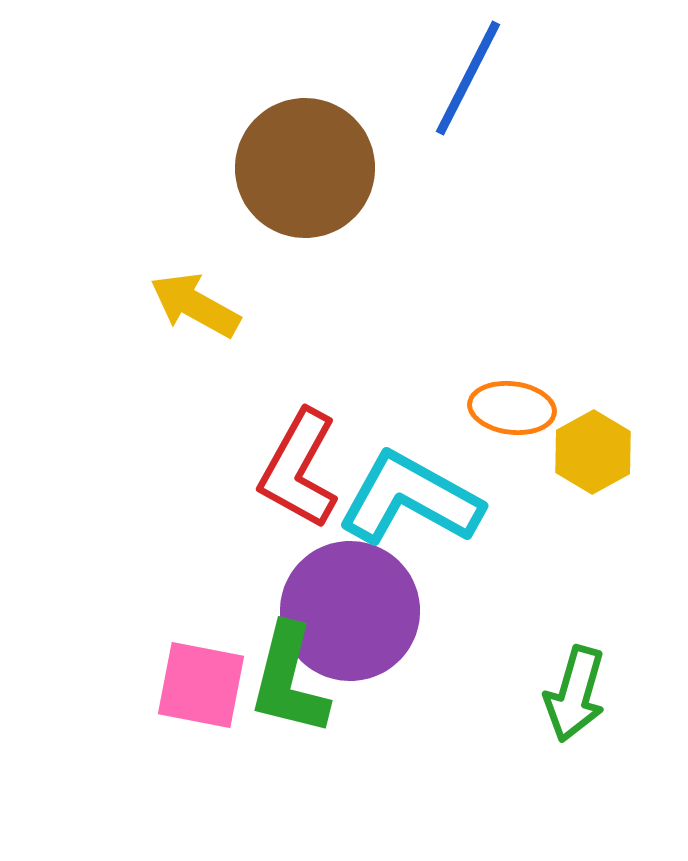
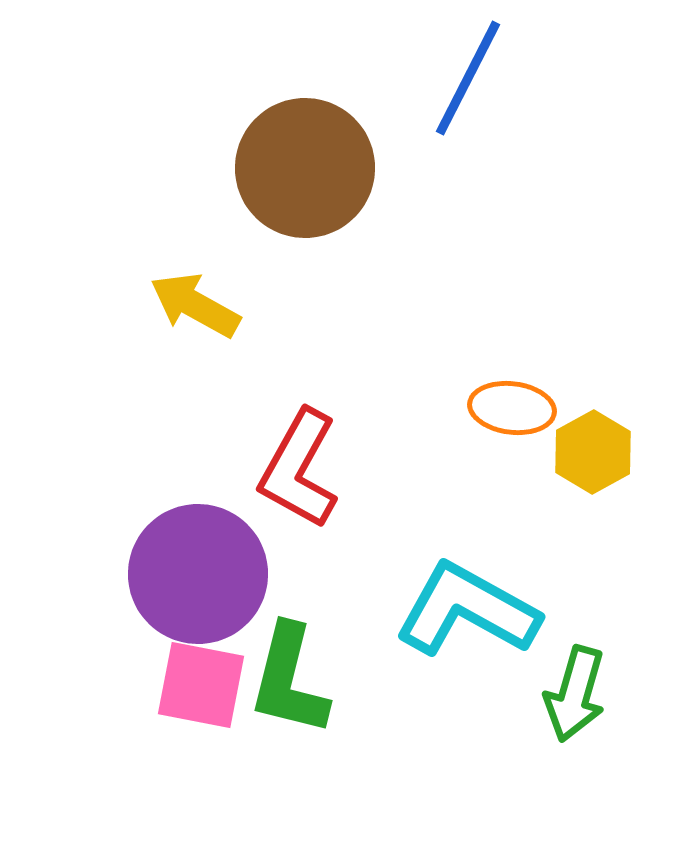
cyan L-shape: moved 57 px right, 111 px down
purple circle: moved 152 px left, 37 px up
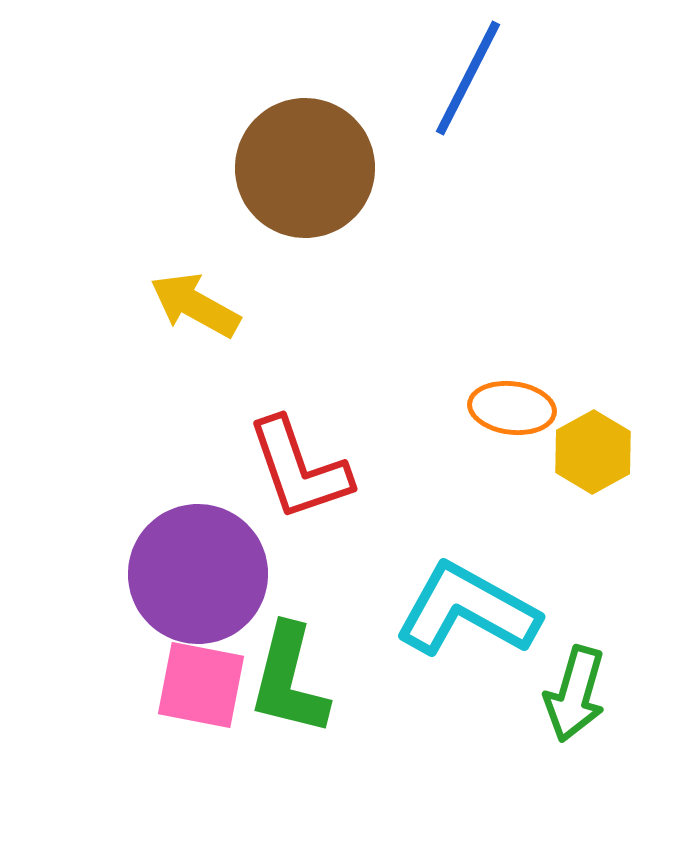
red L-shape: rotated 48 degrees counterclockwise
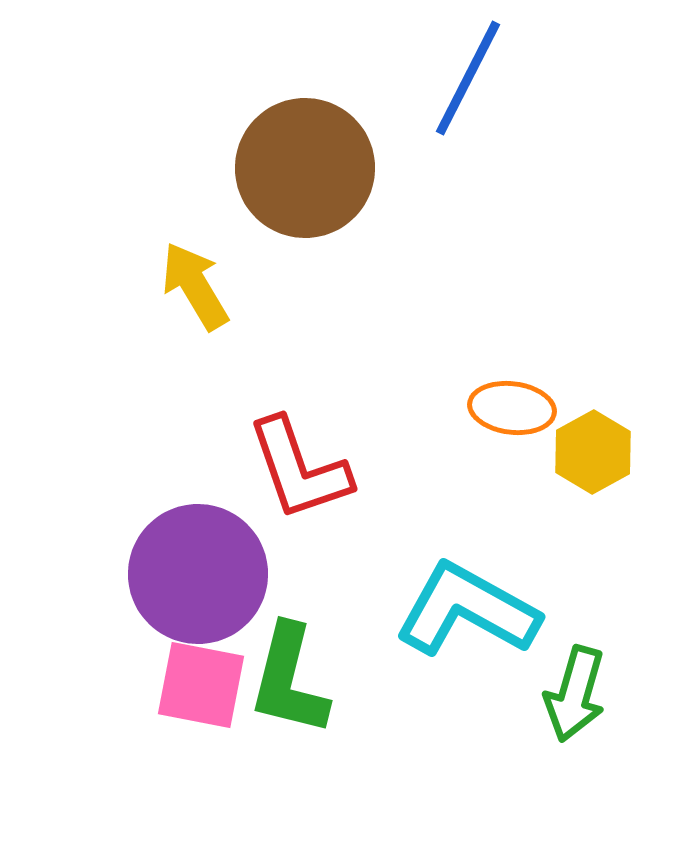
yellow arrow: moved 19 px up; rotated 30 degrees clockwise
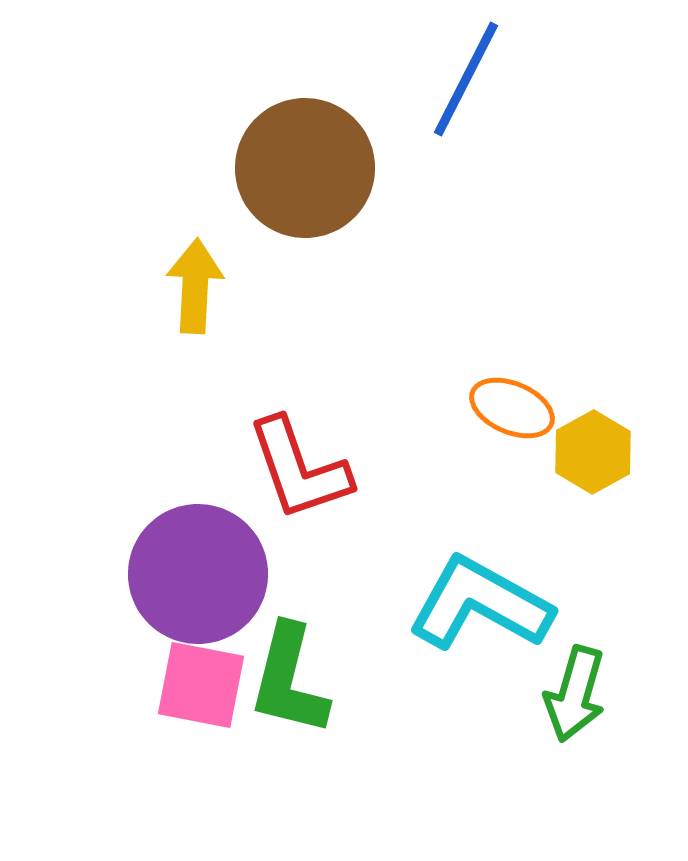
blue line: moved 2 px left, 1 px down
yellow arrow: rotated 34 degrees clockwise
orange ellipse: rotated 16 degrees clockwise
cyan L-shape: moved 13 px right, 6 px up
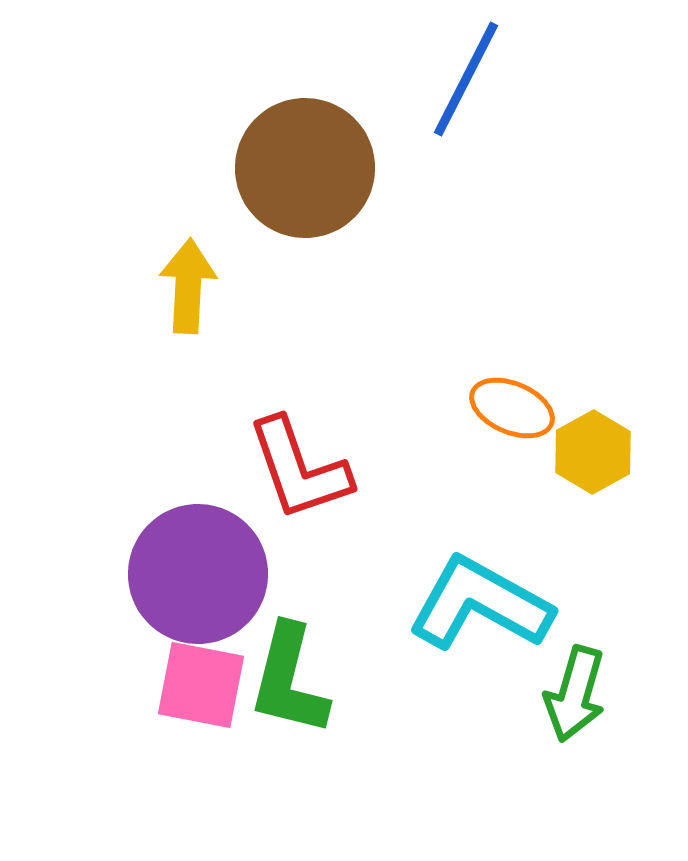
yellow arrow: moved 7 px left
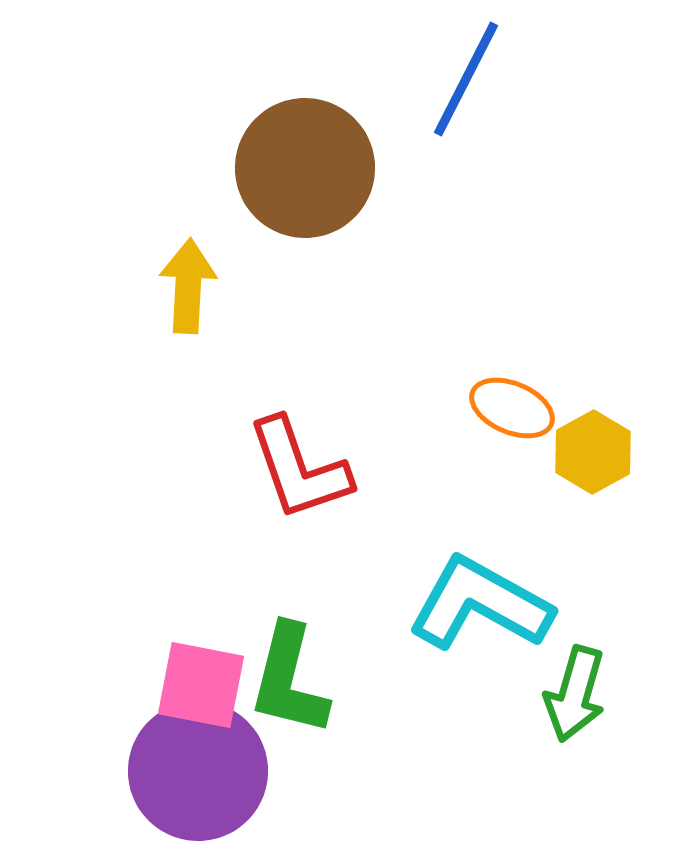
purple circle: moved 197 px down
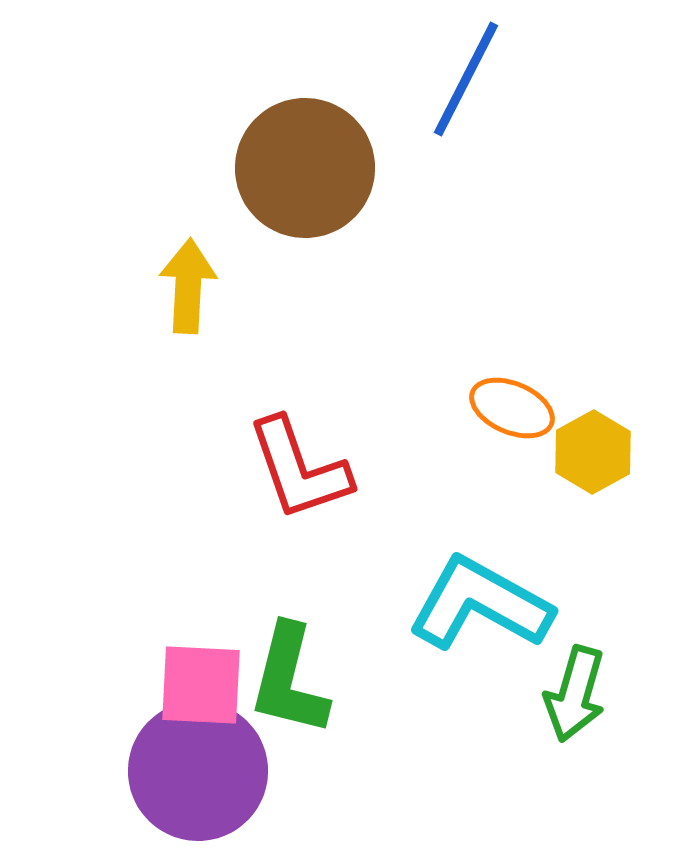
pink square: rotated 8 degrees counterclockwise
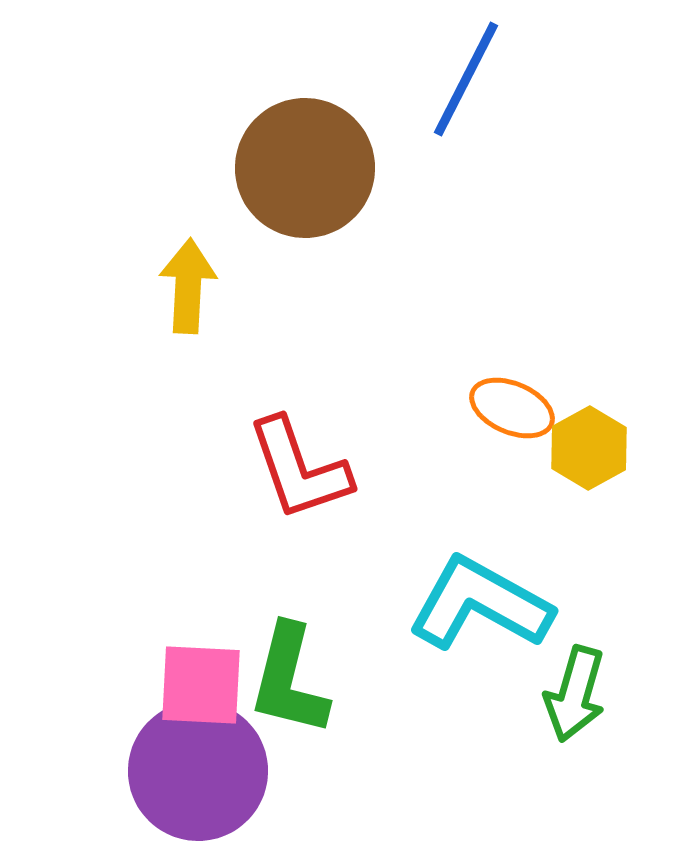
yellow hexagon: moved 4 px left, 4 px up
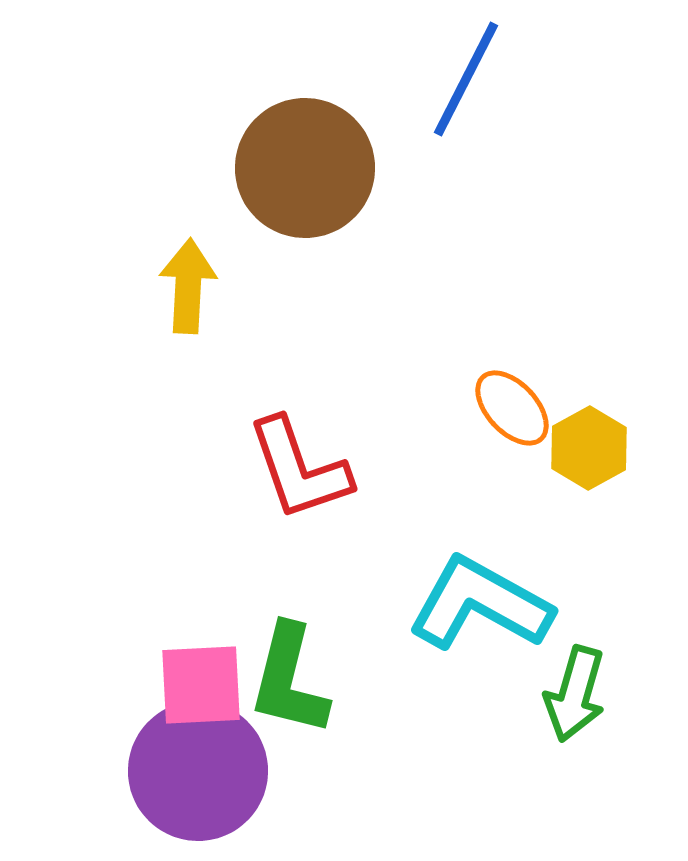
orange ellipse: rotated 24 degrees clockwise
pink square: rotated 6 degrees counterclockwise
